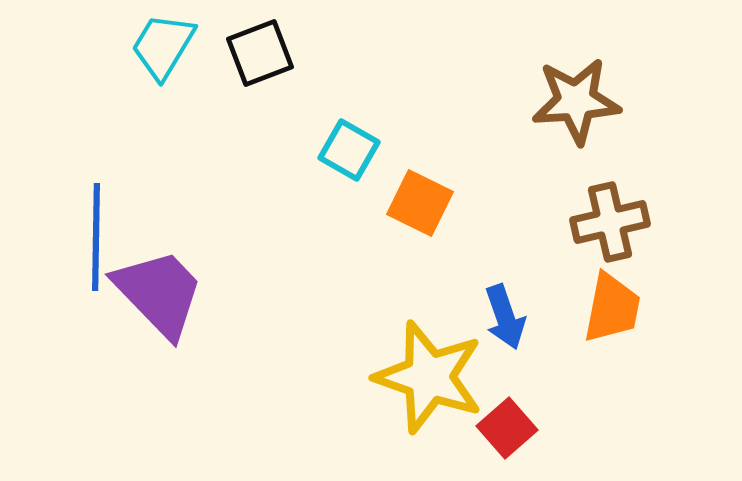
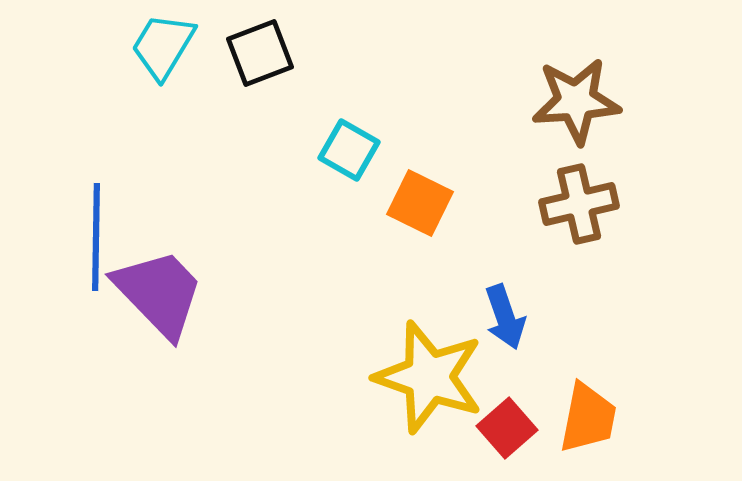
brown cross: moved 31 px left, 18 px up
orange trapezoid: moved 24 px left, 110 px down
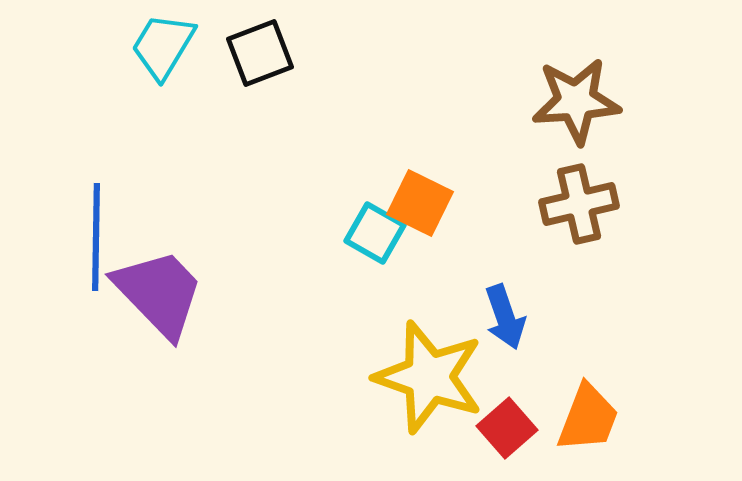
cyan square: moved 26 px right, 83 px down
orange trapezoid: rotated 10 degrees clockwise
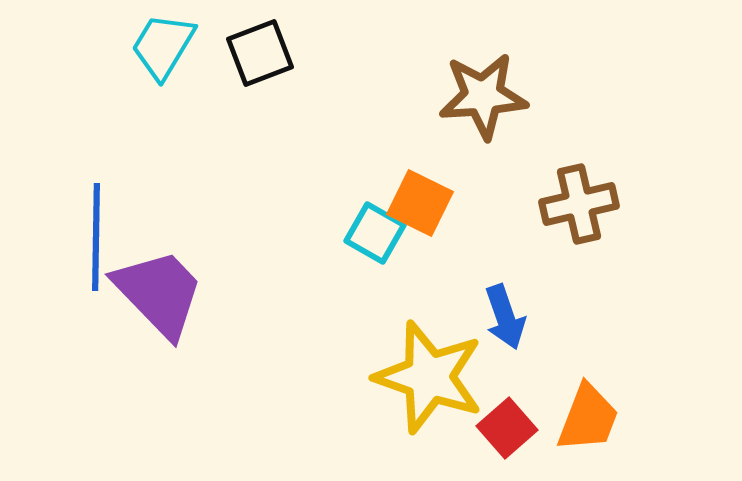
brown star: moved 93 px left, 5 px up
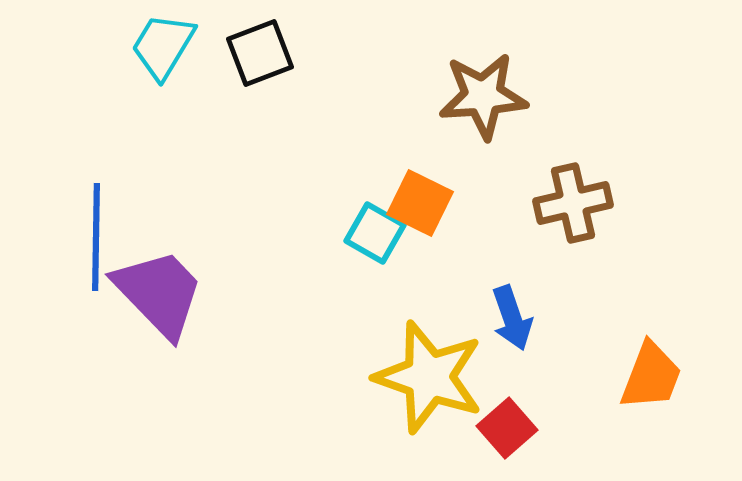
brown cross: moved 6 px left, 1 px up
blue arrow: moved 7 px right, 1 px down
orange trapezoid: moved 63 px right, 42 px up
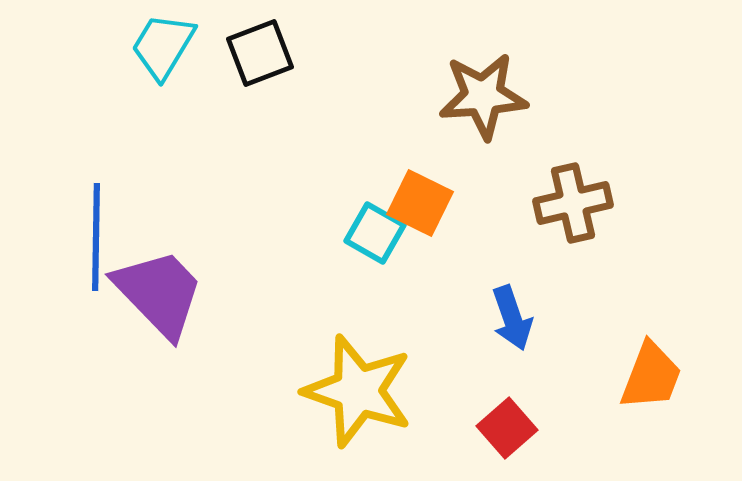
yellow star: moved 71 px left, 14 px down
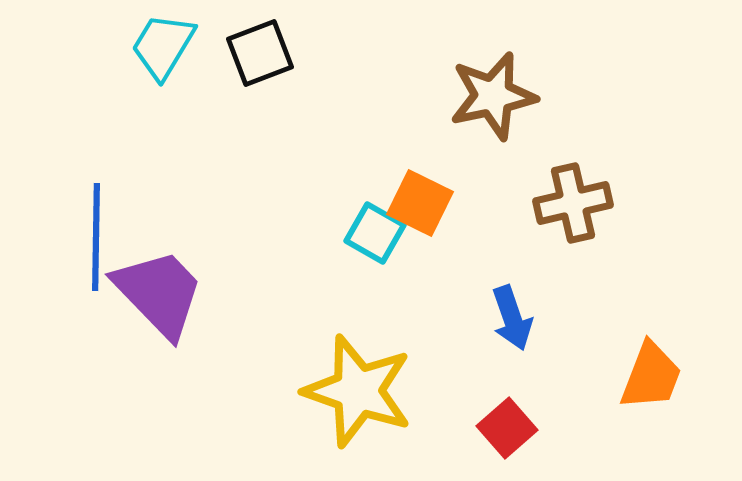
brown star: moved 10 px right; rotated 8 degrees counterclockwise
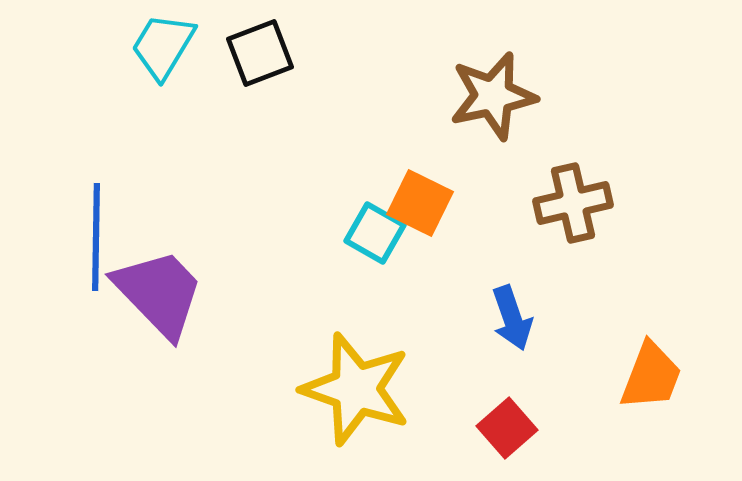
yellow star: moved 2 px left, 2 px up
